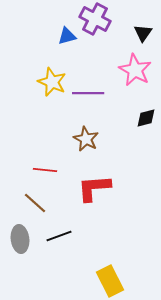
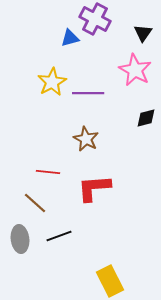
blue triangle: moved 3 px right, 2 px down
yellow star: rotated 20 degrees clockwise
red line: moved 3 px right, 2 px down
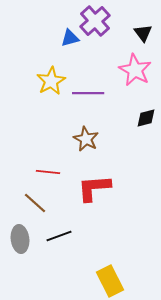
purple cross: moved 2 px down; rotated 20 degrees clockwise
black triangle: rotated 12 degrees counterclockwise
yellow star: moved 1 px left, 1 px up
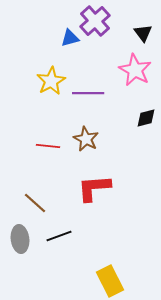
red line: moved 26 px up
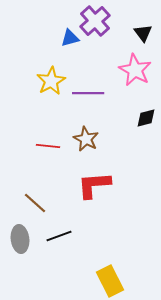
red L-shape: moved 3 px up
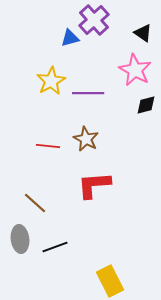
purple cross: moved 1 px left, 1 px up
black triangle: rotated 18 degrees counterclockwise
black diamond: moved 13 px up
black line: moved 4 px left, 11 px down
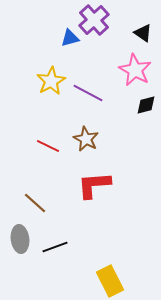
purple line: rotated 28 degrees clockwise
red line: rotated 20 degrees clockwise
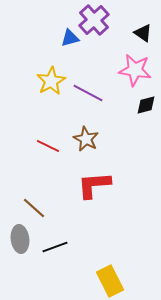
pink star: rotated 20 degrees counterclockwise
brown line: moved 1 px left, 5 px down
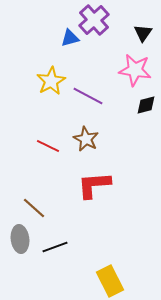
black triangle: rotated 30 degrees clockwise
purple line: moved 3 px down
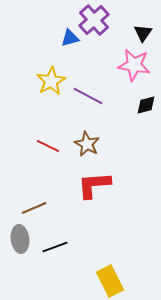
pink star: moved 1 px left, 5 px up
brown star: moved 1 px right, 5 px down
brown line: rotated 65 degrees counterclockwise
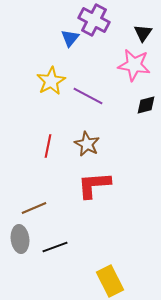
purple cross: rotated 20 degrees counterclockwise
blue triangle: rotated 36 degrees counterclockwise
red line: rotated 75 degrees clockwise
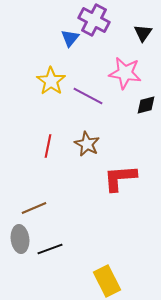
pink star: moved 9 px left, 8 px down
yellow star: rotated 8 degrees counterclockwise
red L-shape: moved 26 px right, 7 px up
black line: moved 5 px left, 2 px down
yellow rectangle: moved 3 px left
